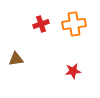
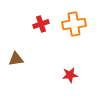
red star: moved 3 px left, 4 px down
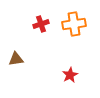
red star: rotated 21 degrees counterclockwise
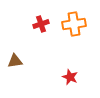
brown triangle: moved 1 px left, 2 px down
red star: moved 2 px down; rotated 21 degrees counterclockwise
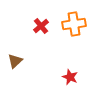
red cross: moved 2 px down; rotated 21 degrees counterclockwise
brown triangle: rotated 35 degrees counterclockwise
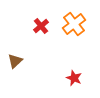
orange cross: rotated 30 degrees counterclockwise
red star: moved 4 px right, 1 px down
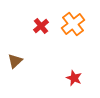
orange cross: moved 1 px left
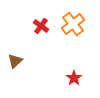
red cross: rotated 14 degrees counterclockwise
red star: rotated 14 degrees clockwise
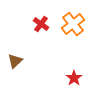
red cross: moved 2 px up
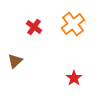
red cross: moved 7 px left, 3 px down
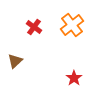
orange cross: moved 1 px left, 1 px down
